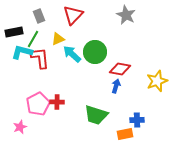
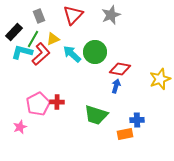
gray star: moved 15 px left; rotated 24 degrees clockwise
black rectangle: rotated 36 degrees counterclockwise
yellow triangle: moved 5 px left
red L-shape: moved 1 px right, 4 px up; rotated 55 degrees clockwise
yellow star: moved 3 px right, 2 px up
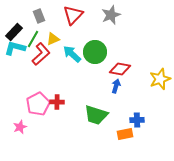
cyan L-shape: moved 7 px left, 4 px up
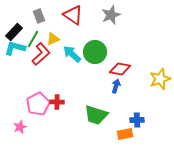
red triangle: rotated 40 degrees counterclockwise
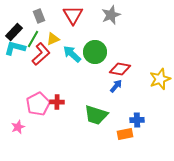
red triangle: rotated 25 degrees clockwise
blue arrow: rotated 24 degrees clockwise
pink star: moved 2 px left
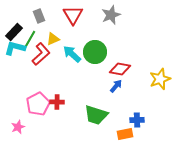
green line: moved 3 px left
